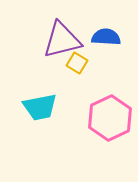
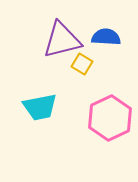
yellow square: moved 5 px right, 1 px down
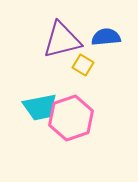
blue semicircle: rotated 8 degrees counterclockwise
yellow square: moved 1 px right, 1 px down
pink hexagon: moved 39 px left; rotated 6 degrees clockwise
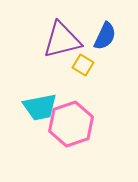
blue semicircle: moved 1 px left, 1 px up; rotated 120 degrees clockwise
pink hexagon: moved 6 px down
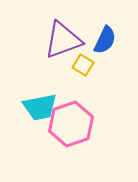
blue semicircle: moved 4 px down
purple triangle: moved 1 px right; rotated 6 degrees counterclockwise
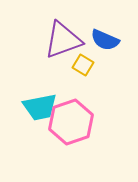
blue semicircle: rotated 88 degrees clockwise
pink hexagon: moved 2 px up
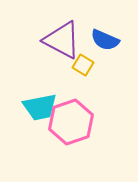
purple triangle: moved 1 px left; rotated 48 degrees clockwise
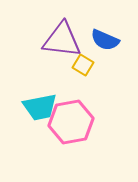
purple triangle: rotated 21 degrees counterclockwise
pink hexagon: rotated 9 degrees clockwise
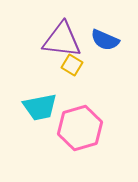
yellow square: moved 11 px left
pink hexagon: moved 9 px right, 6 px down; rotated 6 degrees counterclockwise
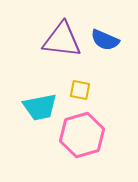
yellow square: moved 8 px right, 25 px down; rotated 20 degrees counterclockwise
pink hexagon: moved 2 px right, 7 px down
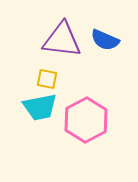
yellow square: moved 33 px left, 11 px up
pink hexagon: moved 4 px right, 15 px up; rotated 12 degrees counterclockwise
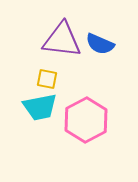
blue semicircle: moved 5 px left, 4 px down
